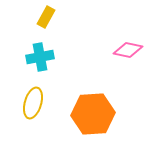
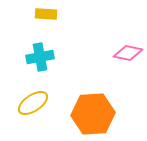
yellow rectangle: moved 3 px up; rotated 65 degrees clockwise
pink diamond: moved 3 px down
yellow ellipse: rotated 40 degrees clockwise
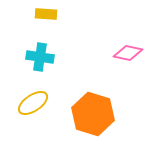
cyan cross: rotated 20 degrees clockwise
orange hexagon: rotated 21 degrees clockwise
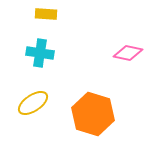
cyan cross: moved 4 px up
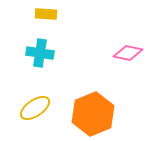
yellow ellipse: moved 2 px right, 5 px down
orange hexagon: rotated 21 degrees clockwise
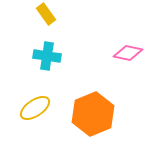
yellow rectangle: rotated 50 degrees clockwise
cyan cross: moved 7 px right, 3 px down
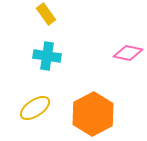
orange hexagon: rotated 6 degrees counterclockwise
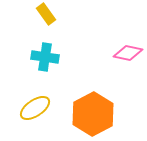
cyan cross: moved 2 px left, 1 px down
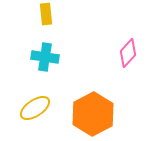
yellow rectangle: rotated 30 degrees clockwise
pink diamond: rotated 60 degrees counterclockwise
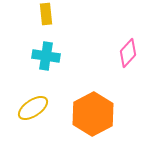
cyan cross: moved 1 px right, 1 px up
yellow ellipse: moved 2 px left
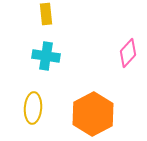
yellow ellipse: rotated 52 degrees counterclockwise
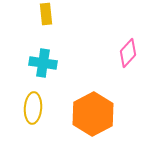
cyan cross: moved 3 px left, 7 px down
